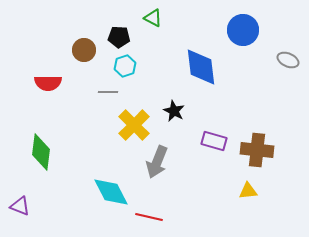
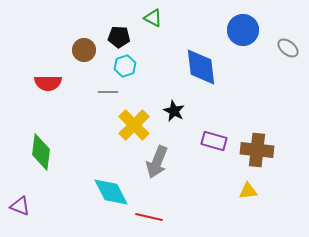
gray ellipse: moved 12 px up; rotated 15 degrees clockwise
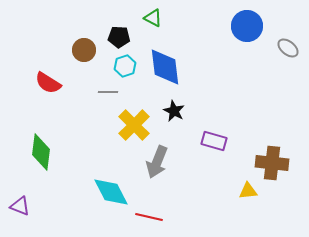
blue circle: moved 4 px right, 4 px up
blue diamond: moved 36 px left
red semicircle: rotated 32 degrees clockwise
brown cross: moved 15 px right, 13 px down
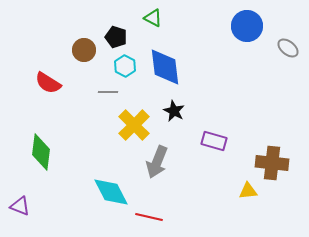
black pentagon: moved 3 px left; rotated 15 degrees clockwise
cyan hexagon: rotated 15 degrees counterclockwise
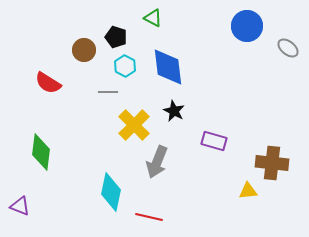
blue diamond: moved 3 px right
cyan diamond: rotated 39 degrees clockwise
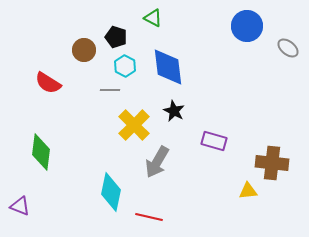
gray line: moved 2 px right, 2 px up
gray arrow: rotated 8 degrees clockwise
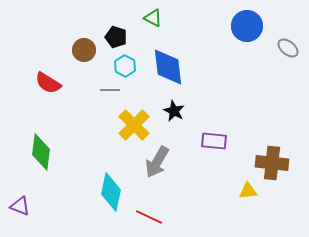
purple rectangle: rotated 10 degrees counterclockwise
red line: rotated 12 degrees clockwise
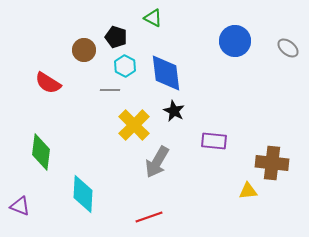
blue circle: moved 12 px left, 15 px down
blue diamond: moved 2 px left, 6 px down
cyan diamond: moved 28 px left, 2 px down; rotated 9 degrees counterclockwise
red line: rotated 44 degrees counterclockwise
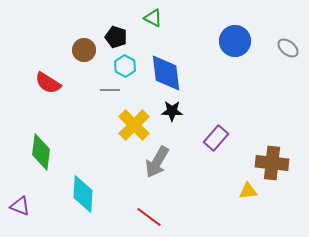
black star: moved 2 px left; rotated 25 degrees counterclockwise
purple rectangle: moved 2 px right, 3 px up; rotated 55 degrees counterclockwise
red line: rotated 56 degrees clockwise
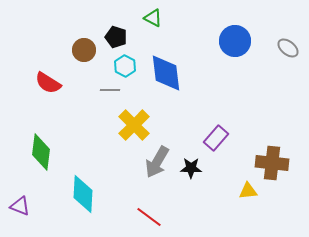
black star: moved 19 px right, 57 px down
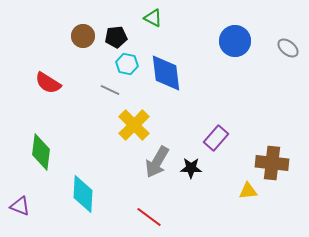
black pentagon: rotated 25 degrees counterclockwise
brown circle: moved 1 px left, 14 px up
cyan hexagon: moved 2 px right, 2 px up; rotated 15 degrees counterclockwise
gray line: rotated 24 degrees clockwise
